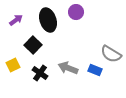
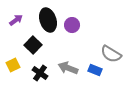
purple circle: moved 4 px left, 13 px down
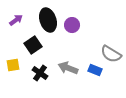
black square: rotated 12 degrees clockwise
yellow square: rotated 16 degrees clockwise
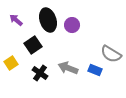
purple arrow: rotated 104 degrees counterclockwise
yellow square: moved 2 px left, 2 px up; rotated 24 degrees counterclockwise
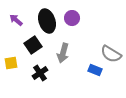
black ellipse: moved 1 px left, 1 px down
purple circle: moved 7 px up
yellow square: rotated 24 degrees clockwise
gray arrow: moved 5 px left, 15 px up; rotated 96 degrees counterclockwise
black cross: rotated 21 degrees clockwise
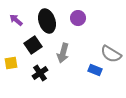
purple circle: moved 6 px right
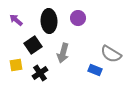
black ellipse: moved 2 px right; rotated 15 degrees clockwise
yellow square: moved 5 px right, 2 px down
